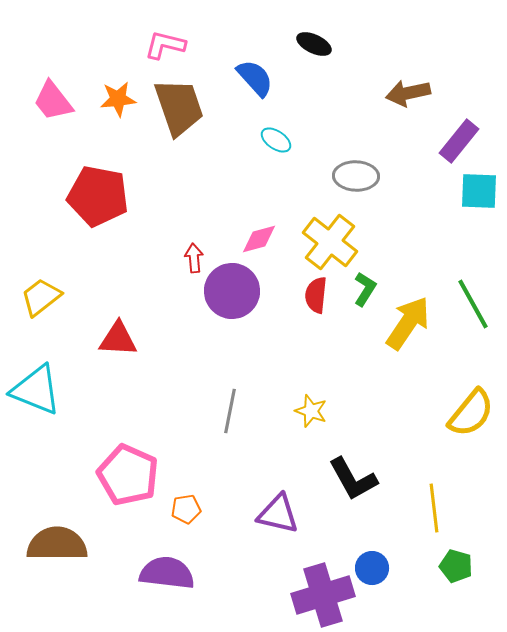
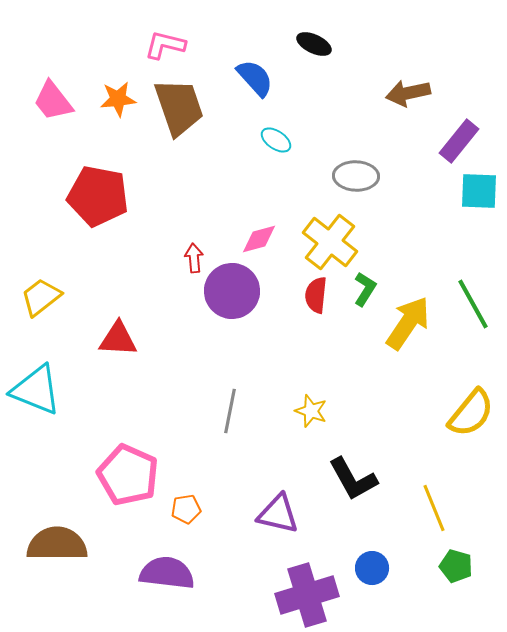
yellow line: rotated 15 degrees counterclockwise
purple cross: moved 16 px left
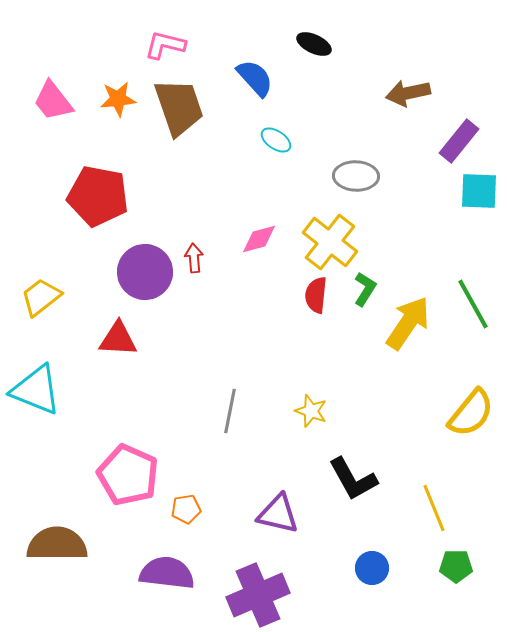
purple circle: moved 87 px left, 19 px up
green pentagon: rotated 16 degrees counterclockwise
purple cross: moved 49 px left; rotated 6 degrees counterclockwise
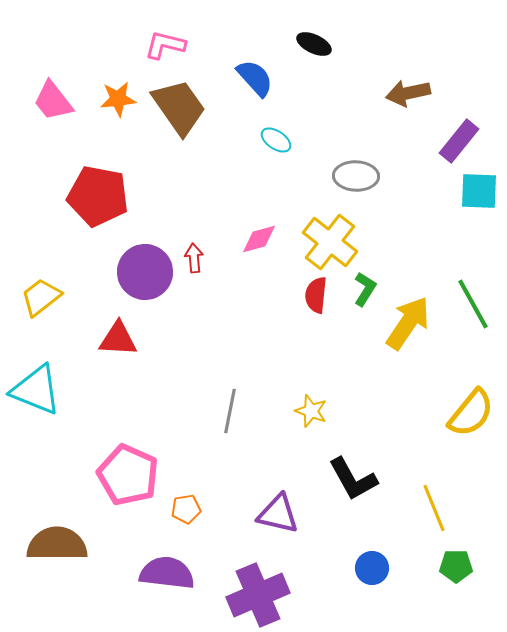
brown trapezoid: rotated 16 degrees counterclockwise
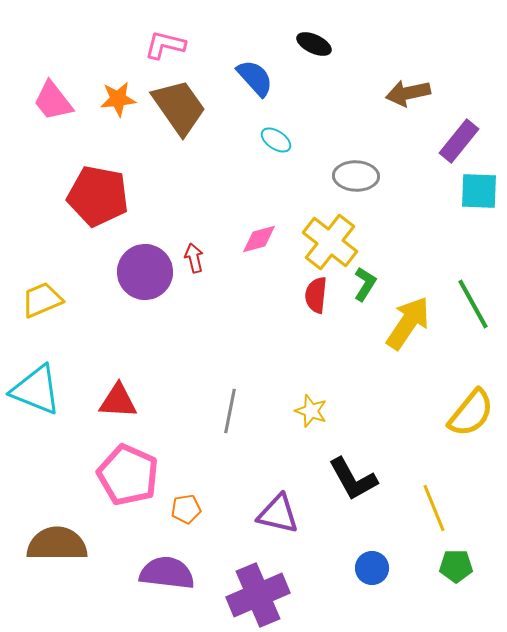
red arrow: rotated 8 degrees counterclockwise
green L-shape: moved 5 px up
yellow trapezoid: moved 1 px right, 3 px down; rotated 15 degrees clockwise
red triangle: moved 62 px down
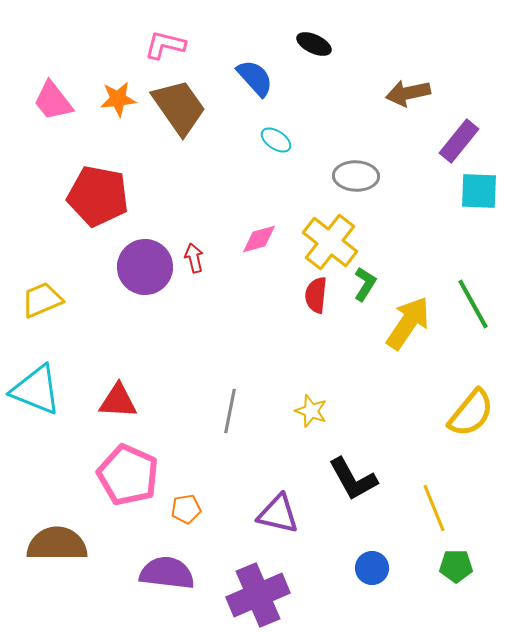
purple circle: moved 5 px up
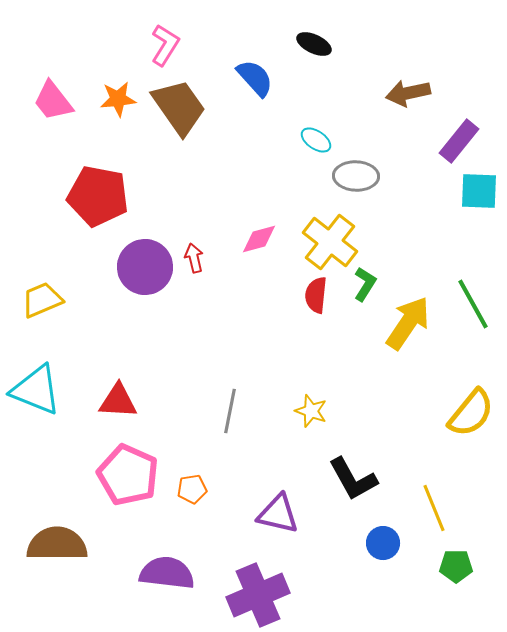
pink L-shape: rotated 108 degrees clockwise
cyan ellipse: moved 40 px right
orange pentagon: moved 6 px right, 20 px up
blue circle: moved 11 px right, 25 px up
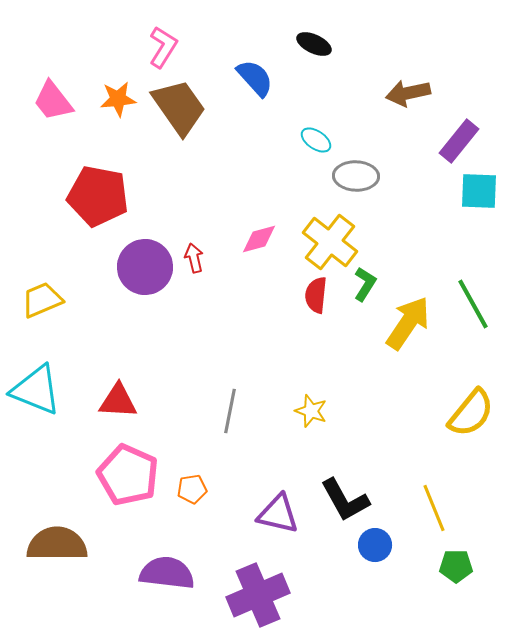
pink L-shape: moved 2 px left, 2 px down
black L-shape: moved 8 px left, 21 px down
blue circle: moved 8 px left, 2 px down
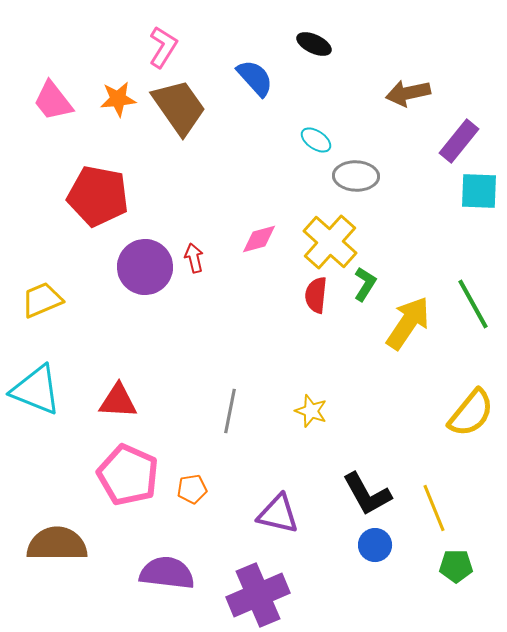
yellow cross: rotated 4 degrees clockwise
black L-shape: moved 22 px right, 6 px up
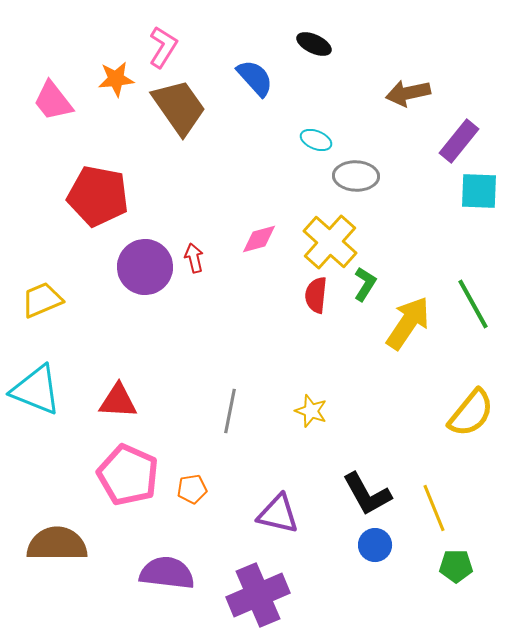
orange star: moved 2 px left, 20 px up
cyan ellipse: rotated 12 degrees counterclockwise
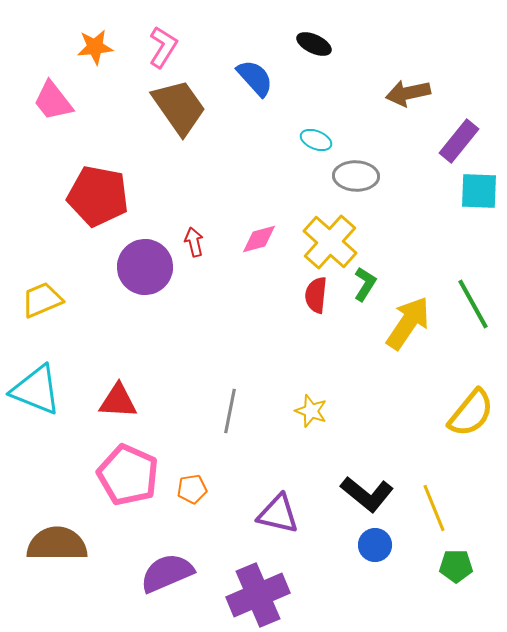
orange star: moved 21 px left, 32 px up
red arrow: moved 16 px up
black L-shape: rotated 22 degrees counterclockwise
purple semicircle: rotated 30 degrees counterclockwise
